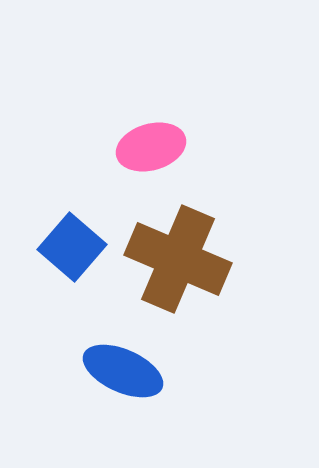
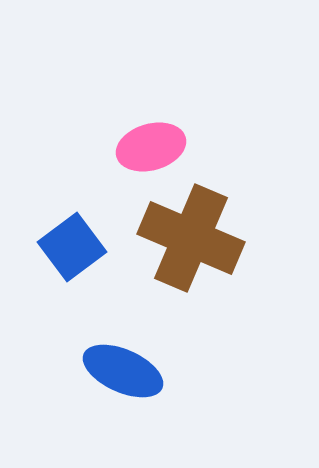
blue square: rotated 12 degrees clockwise
brown cross: moved 13 px right, 21 px up
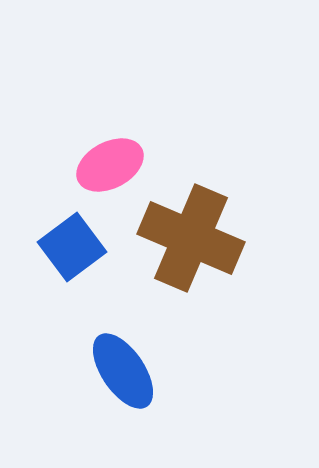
pink ellipse: moved 41 px left, 18 px down; rotated 12 degrees counterclockwise
blue ellipse: rotated 32 degrees clockwise
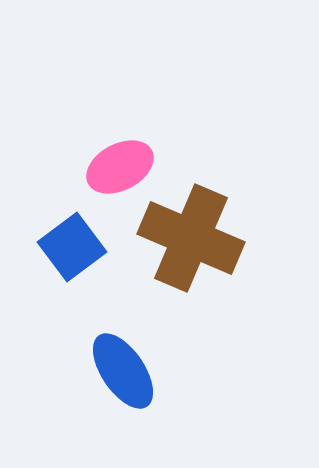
pink ellipse: moved 10 px right, 2 px down
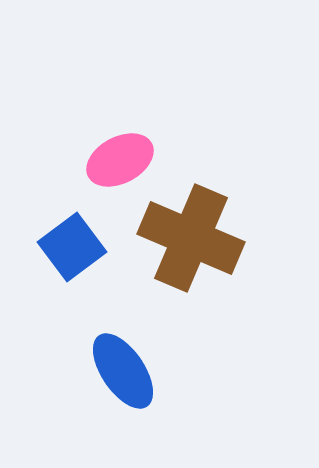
pink ellipse: moved 7 px up
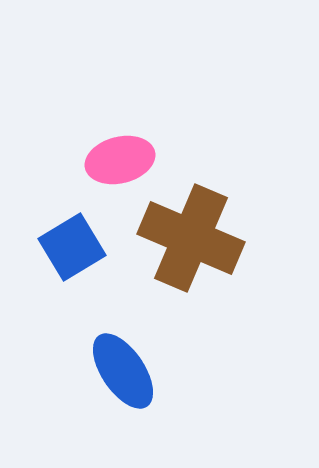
pink ellipse: rotated 14 degrees clockwise
blue square: rotated 6 degrees clockwise
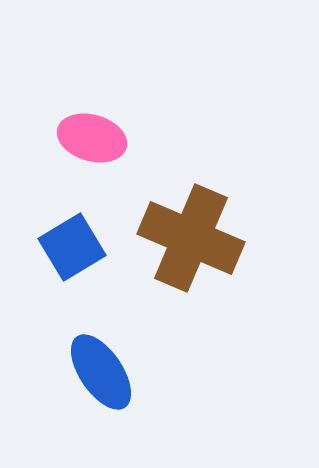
pink ellipse: moved 28 px left, 22 px up; rotated 30 degrees clockwise
blue ellipse: moved 22 px left, 1 px down
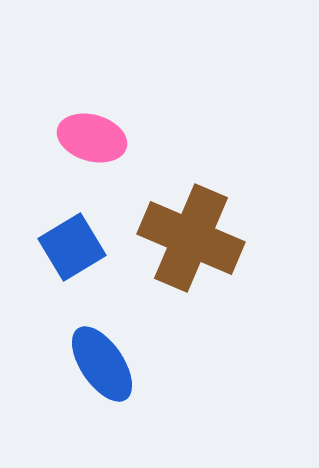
blue ellipse: moved 1 px right, 8 px up
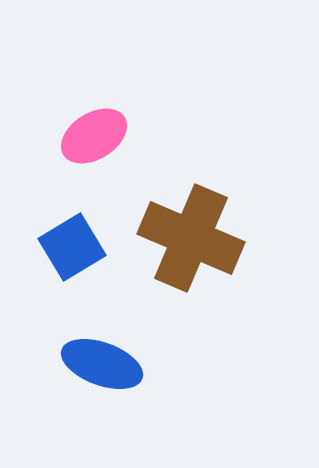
pink ellipse: moved 2 px right, 2 px up; rotated 48 degrees counterclockwise
blue ellipse: rotated 36 degrees counterclockwise
